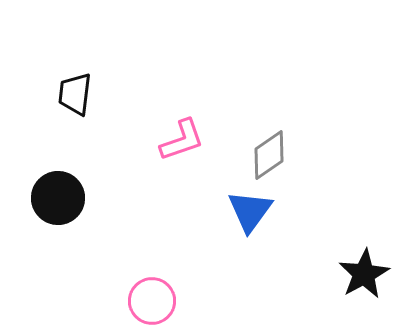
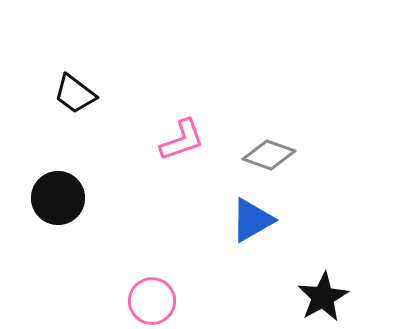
black trapezoid: rotated 60 degrees counterclockwise
gray diamond: rotated 54 degrees clockwise
blue triangle: moved 2 px right, 9 px down; rotated 24 degrees clockwise
black star: moved 41 px left, 23 px down
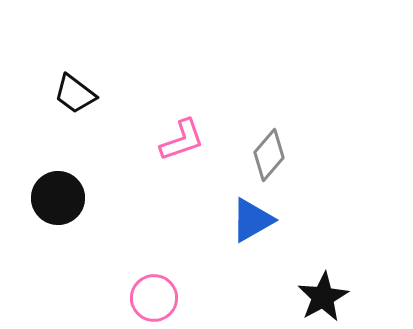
gray diamond: rotated 69 degrees counterclockwise
pink circle: moved 2 px right, 3 px up
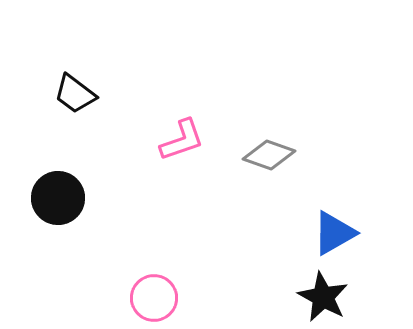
gray diamond: rotated 69 degrees clockwise
blue triangle: moved 82 px right, 13 px down
black star: rotated 15 degrees counterclockwise
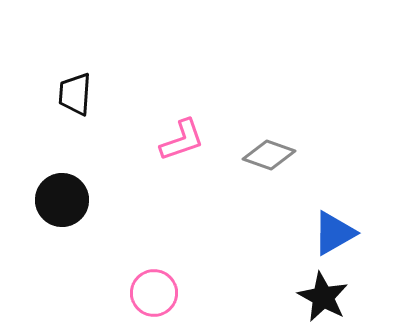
black trapezoid: rotated 57 degrees clockwise
black circle: moved 4 px right, 2 px down
pink circle: moved 5 px up
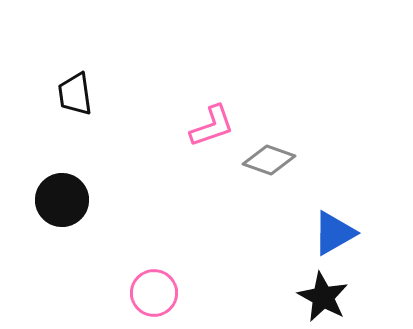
black trapezoid: rotated 12 degrees counterclockwise
pink L-shape: moved 30 px right, 14 px up
gray diamond: moved 5 px down
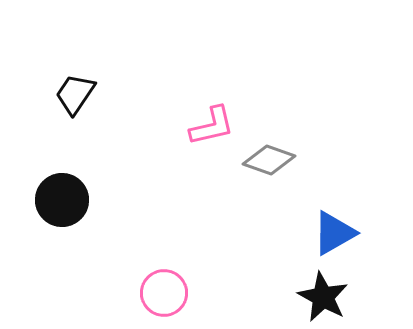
black trapezoid: rotated 42 degrees clockwise
pink L-shape: rotated 6 degrees clockwise
pink circle: moved 10 px right
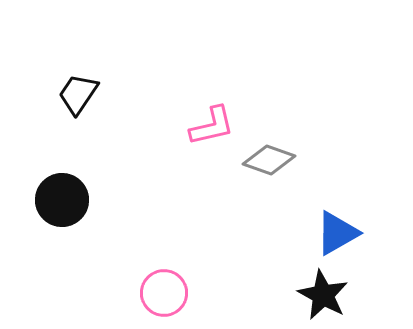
black trapezoid: moved 3 px right
blue triangle: moved 3 px right
black star: moved 2 px up
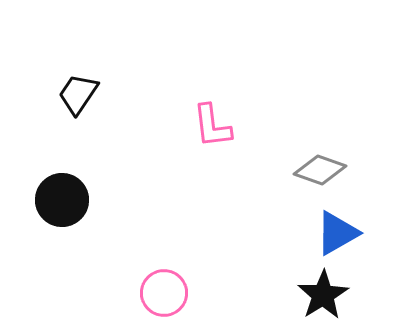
pink L-shape: rotated 96 degrees clockwise
gray diamond: moved 51 px right, 10 px down
black star: rotated 12 degrees clockwise
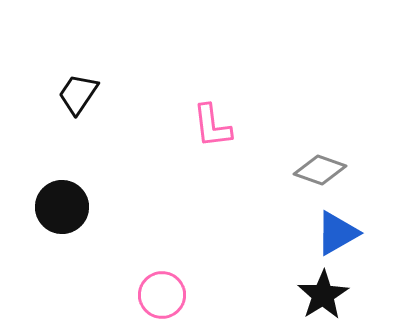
black circle: moved 7 px down
pink circle: moved 2 px left, 2 px down
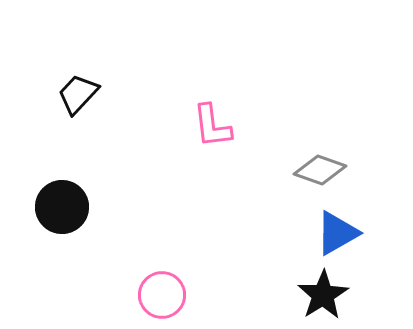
black trapezoid: rotated 9 degrees clockwise
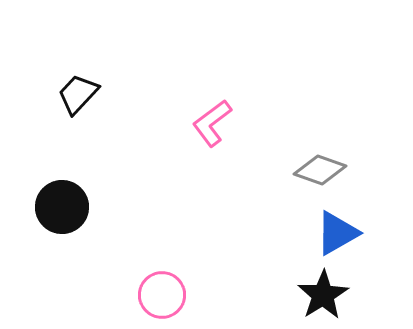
pink L-shape: moved 3 px up; rotated 60 degrees clockwise
